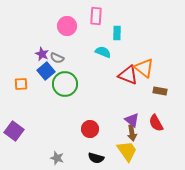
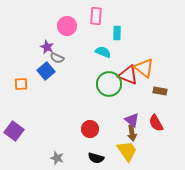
purple star: moved 5 px right, 7 px up
green circle: moved 44 px right
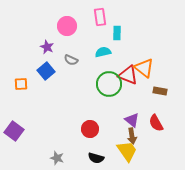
pink rectangle: moved 4 px right, 1 px down; rotated 12 degrees counterclockwise
cyan semicircle: rotated 35 degrees counterclockwise
gray semicircle: moved 14 px right, 2 px down
brown arrow: moved 3 px down
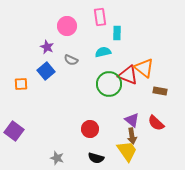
red semicircle: rotated 18 degrees counterclockwise
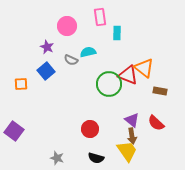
cyan semicircle: moved 15 px left
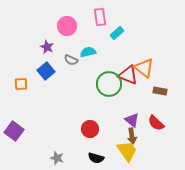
cyan rectangle: rotated 48 degrees clockwise
